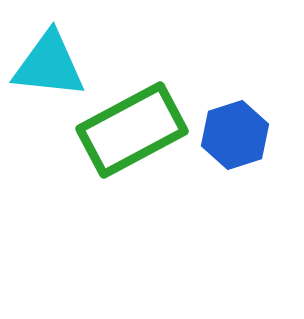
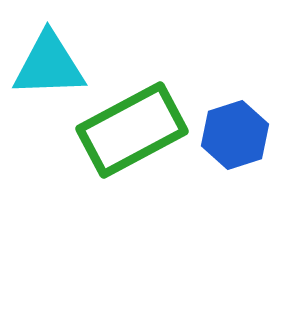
cyan triangle: rotated 8 degrees counterclockwise
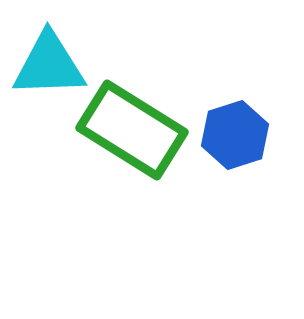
green rectangle: rotated 60 degrees clockwise
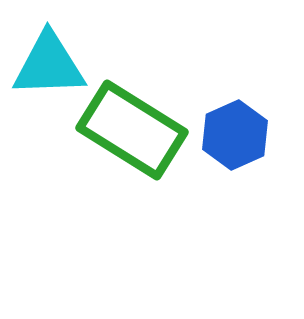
blue hexagon: rotated 6 degrees counterclockwise
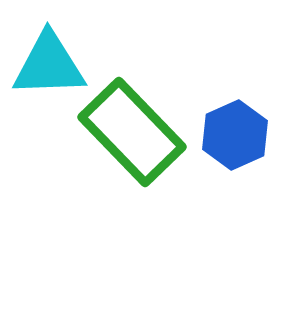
green rectangle: moved 2 px down; rotated 14 degrees clockwise
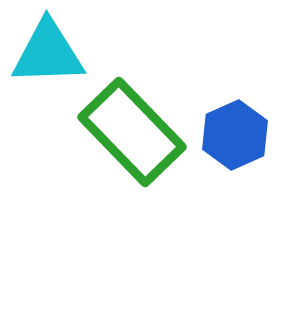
cyan triangle: moved 1 px left, 12 px up
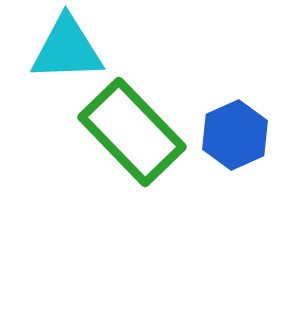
cyan triangle: moved 19 px right, 4 px up
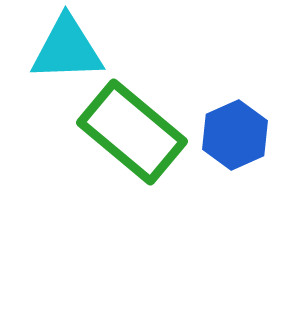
green rectangle: rotated 6 degrees counterclockwise
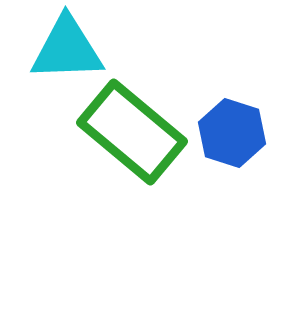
blue hexagon: moved 3 px left, 2 px up; rotated 18 degrees counterclockwise
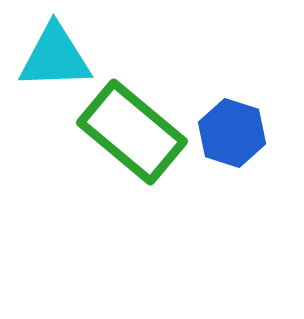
cyan triangle: moved 12 px left, 8 px down
